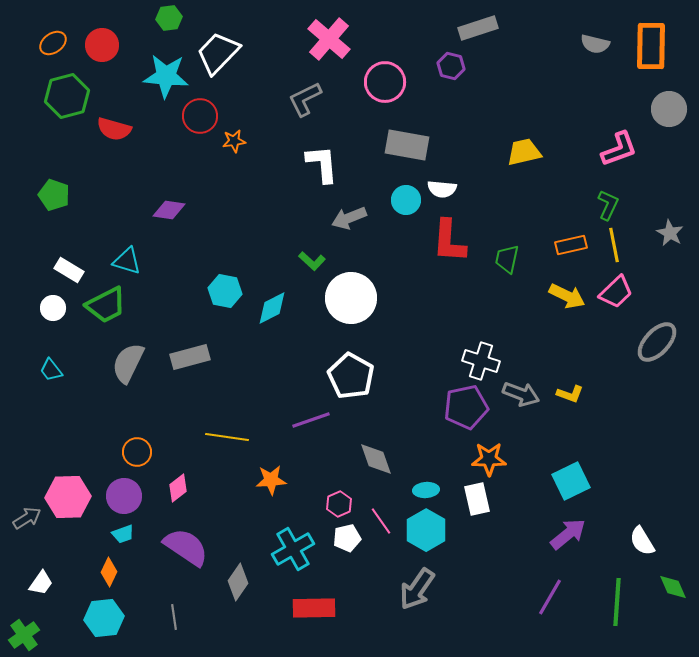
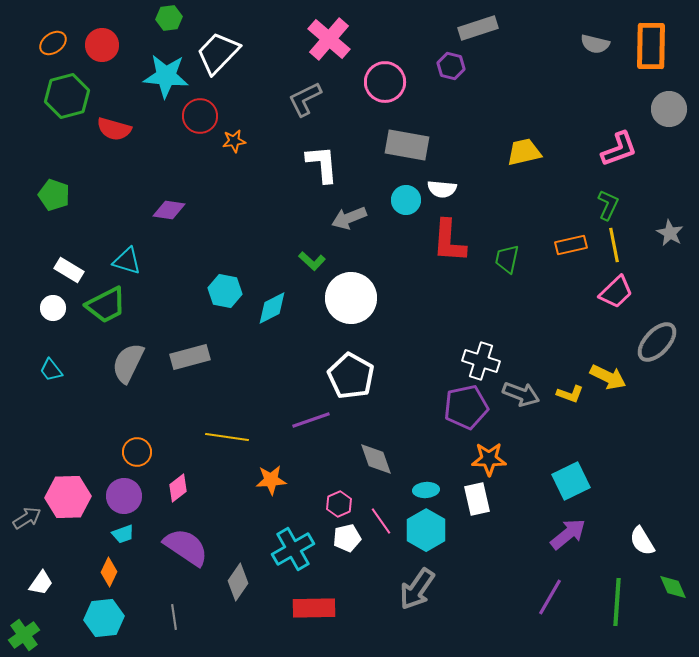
yellow arrow at (567, 296): moved 41 px right, 81 px down
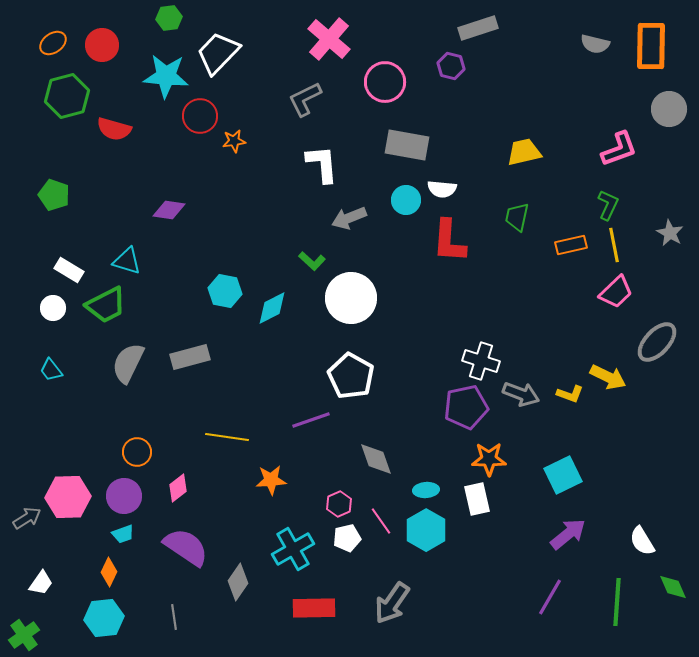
green trapezoid at (507, 259): moved 10 px right, 42 px up
cyan square at (571, 481): moved 8 px left, 6 px up
gray arrow at (417, 589): moved 25 px left, 14 px down
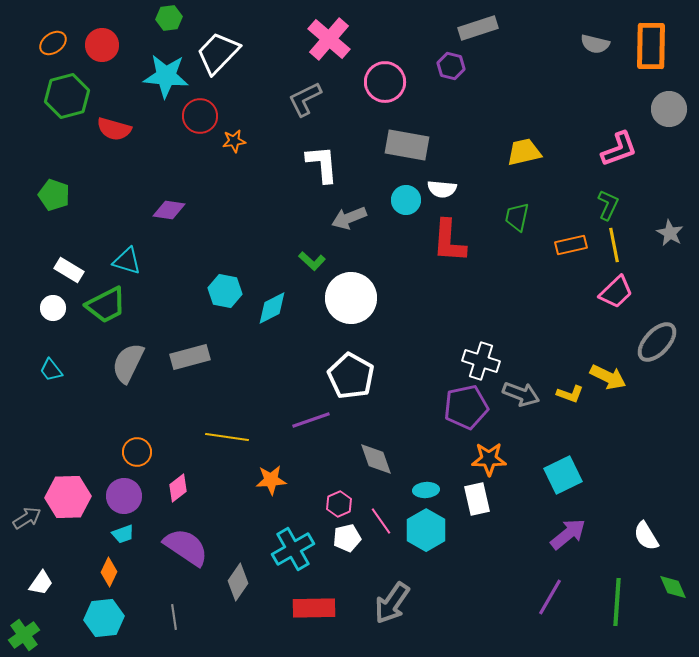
white semicircle at (642, 541): moved 4 px right, 5 px up
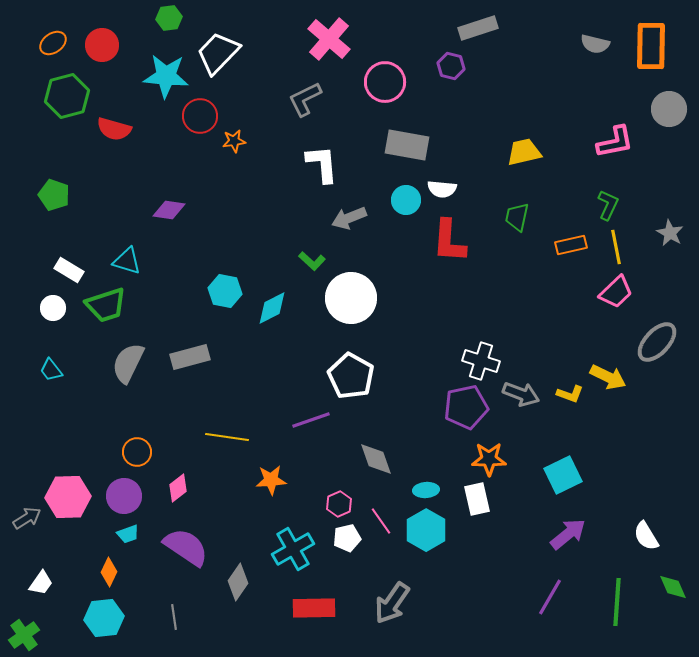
pink L-shape at (619, 149): moved 4 px left, 7 px up; rotated 9 degrees clockwise
yellow line at (614, 245): moved 2 px right, 2 px down
green trapezoid at (106, 305): rotated 9 degrees clockwise
cyan trapezoid at (123, 534): moved 5 px right
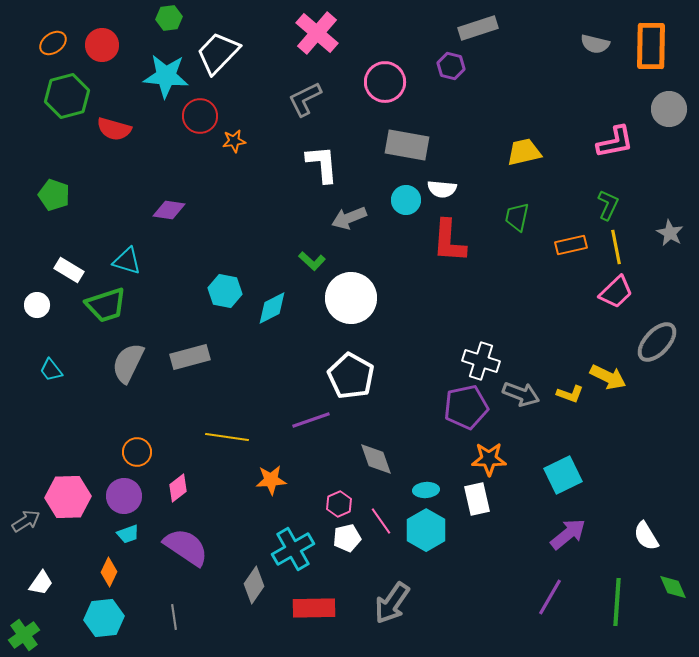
pink cross at (329, 39): moved 12 px left, 6 px up
white circle at (53, 308): moved 16 px left, 3 px up
gray arrow at (27, 518): moved 1 px left, 3 px down
gray diamond at (238, 582): moved 16 px right, 3 px down
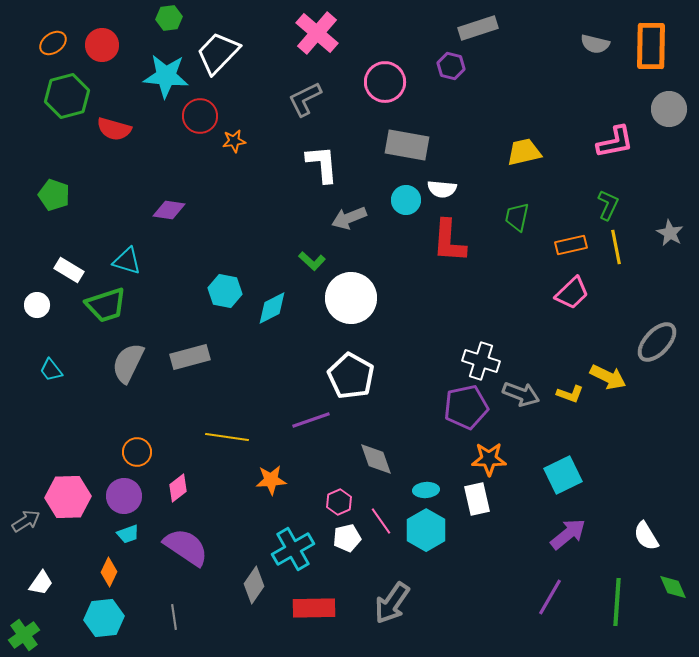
pink trapezoid at (616, 292): moved 44 px left, 1 px down
pink hexagon at (339, 504): moved 2 px up
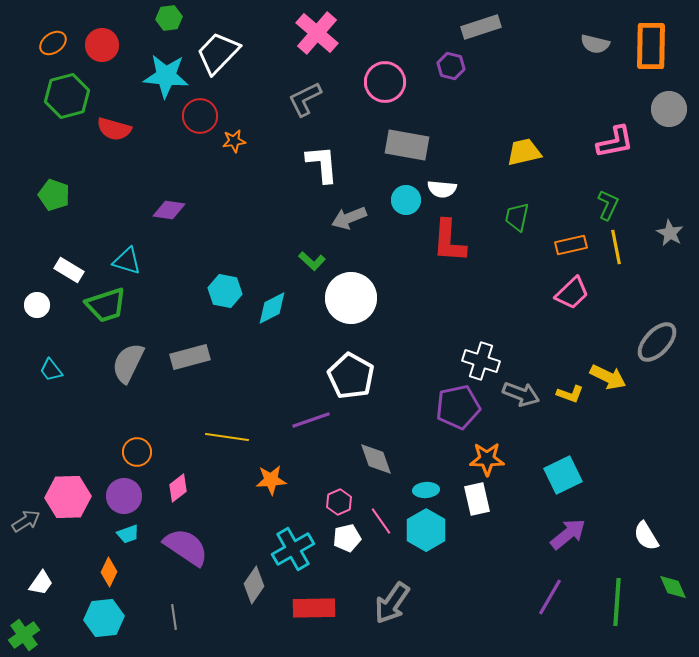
gray rectangle at (478, 28): moved 3 px right, 1 px up
purple pentagon at (466, 407): moved 8 px left
orange star at (489, 459): moved 2 px left
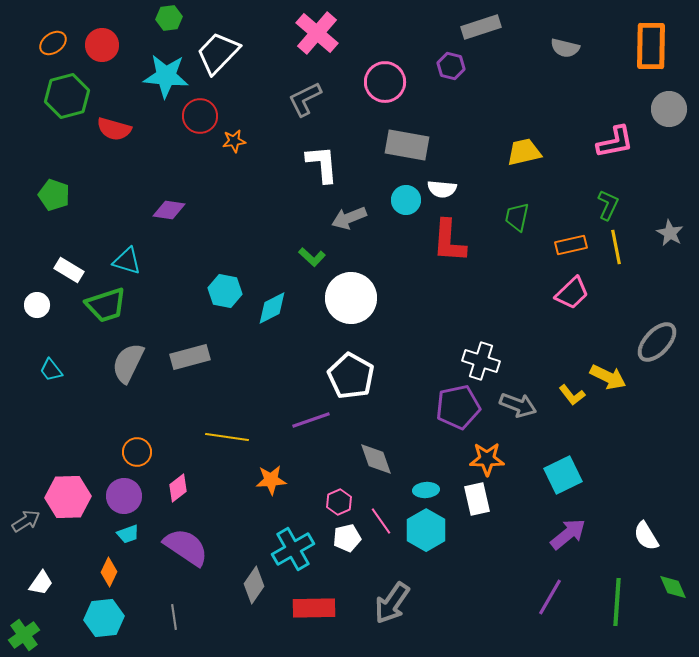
gray semicircle at (595, 44): moved 30 px left, 4 px down
green L-shape at (312, 261): moved 4 px up
gray arrow at (521, 394): moved 3 px left, 11 px down
yellow L-shape at (570, 394): moved 2 px right, 1 px down; rotated 32 degrees clockwise
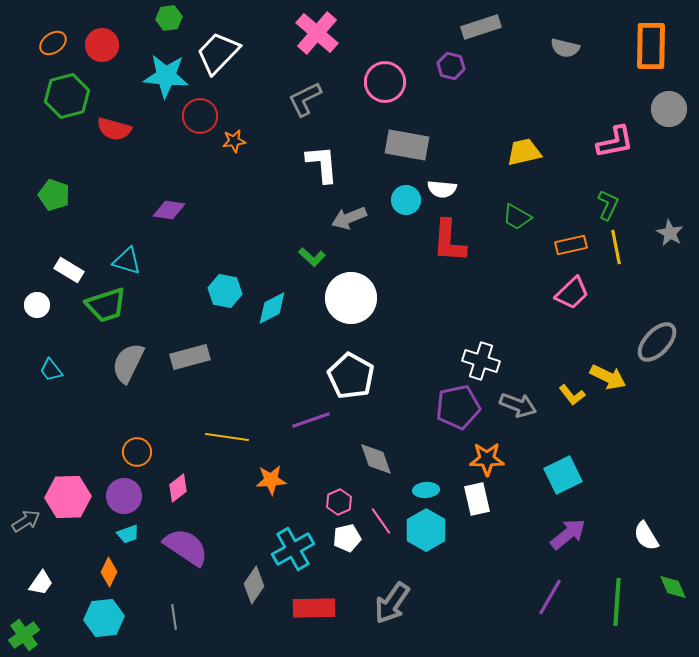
green trapezoid at (517, 217): rotated 72 degrees counterclockwise
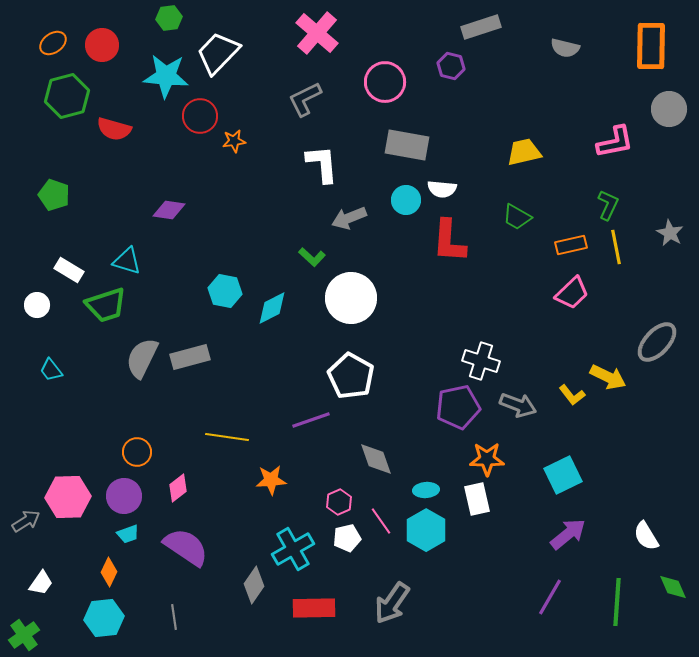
gray semicircle at (128, 363): moved 14 px right, 5 px up
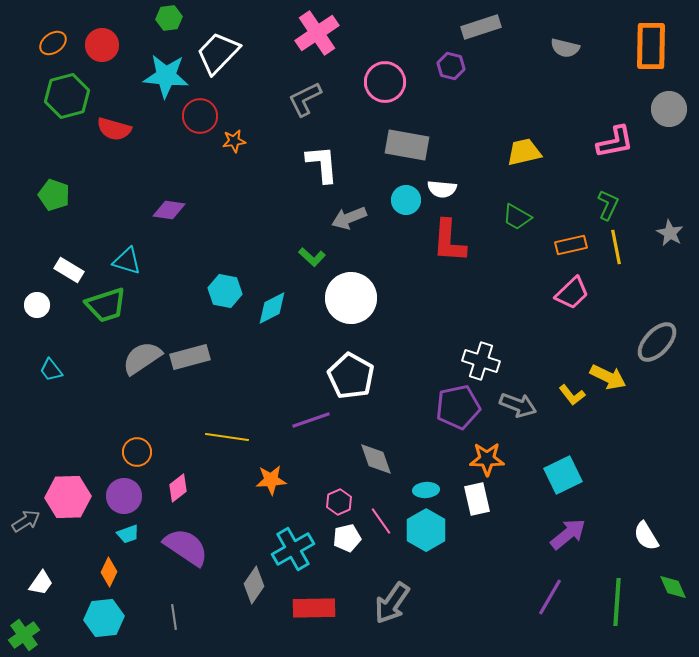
pink cross at (317, 33): rotated 15 degrees clockwise
gray semicircle at (142, 358): rotated 30 degrees clockwise
